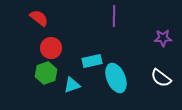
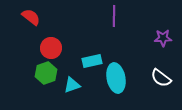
red semicircle: moved 8 px left, 1 px up
cyan ellipse: rotated 12 degrees clockwise
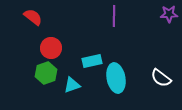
red semicircle: moved 2 px right
purple star: moved 6 px right, 24 px up
